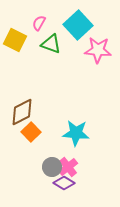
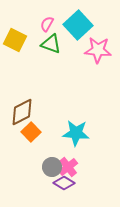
pink semicircle: moved 8 px right, 1 px down
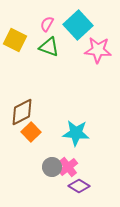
green triangle: moved 2 px left, 3 px down
purple diamond: moved 15 px right, 3 px down
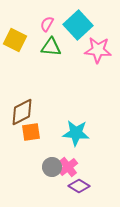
green triangle: moved 2 px right; rotated 15 degrees counterclockwise
orange square: rotated 36 degrees clockwise
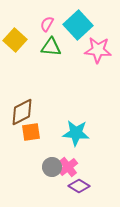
yellow square: rotated 15 degrees clockwise
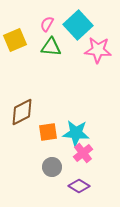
yellow square: rotated 25 degrees clockwise
orange square: moved 17 px right
pink cross: moved 15 px right, 14 px up
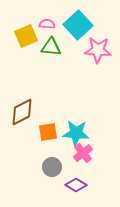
pink semicircle: rotated 63 degrees clockwise
yellow square: moved 11 px right, 4 px up
purple diamond: moved 3 px left, 1 px up
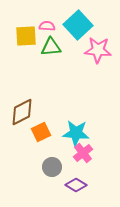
pink semicircle: moved 2 px down
yellow square: rotated 20 degrees clockwise
green triangle: rotated 10 degrees counterclockwise
orange square: moved 7 px left; rotated 18 degrees counterclockwise
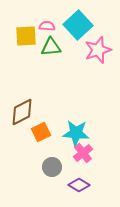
pink star: rotated 24 degrees counterclockwise
purple diamond: moved 3 px right
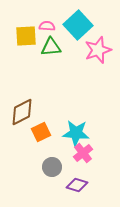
purple diamond: moved 2 px left; rotated 15 degrees counterclockwise
